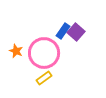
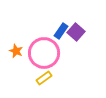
blue rectangle: moved 2 px left
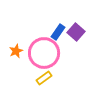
blue rectangle: moved 3 px left, 1 px down
orange star: rotated 24 degrees clockwise
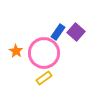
orange star: rotated 16 degrees counterclockwise
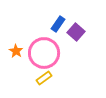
blue rectangle: moved 8 px up
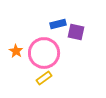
blue rectangle: rotated 42 degrees clockwise
purple square: rotated 30 degrees counterclockwise
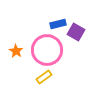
purple square: rotated 18 degrees clockwise
pink circle: moved 3 px right, 3 px up
yellow rectangle: moved 1 px up
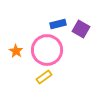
purple square: moved 5 px right, 3 px up
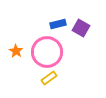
purple square: moved 1 px up
pink circle: moved 2 px down
yellow rectangle: moved 5 px right, 1 px down
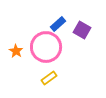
blue rectangle: rotated 28 degrees counterclockwise
purple square: moved 1 px right, 2 px down
pink circle: moved 1 px left, 5 px up
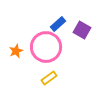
orange star: rotated 16 degrees clockwise
